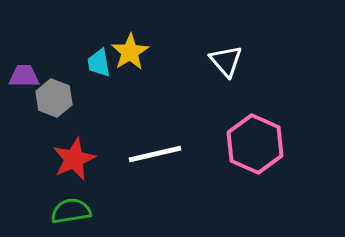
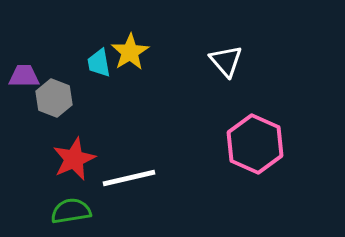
white line: moved 26 px left, 24 px down
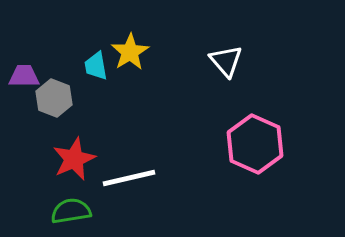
cyan trapezoid: moved 3 px left, 3 px down
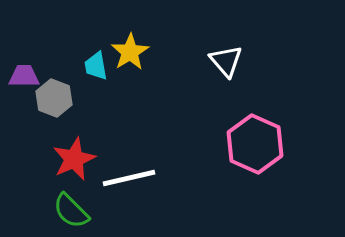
green semicircle: rotated 126 degrees counterclockwise
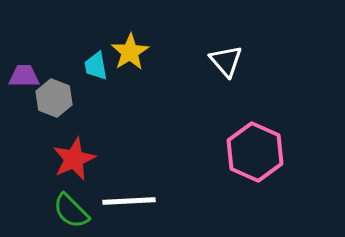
pink hexagon: moved 8 px down
white line: moved 23 px down; rotated 10 degrees clockwise
